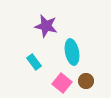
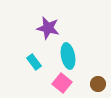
purple star: moved 2 px right, 2 px down
cyan ellipse: moved 4 px left, 4 px down
brown circle: moved 12 px right, 3 px down
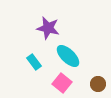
cyan ellipse: rotated 35 degrees counterclockwise
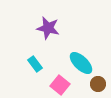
cyan ellipse: moved 13 px right, 7 px down
cyan rectangle: moved 1 px right, 2 px down
pink square: moved 2 px left, 2 px down
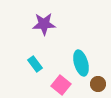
purple star: moved 4 px left, 4 px up; rotated 15 degrees counterclockwise
cyan ellipse: rotated 30 degrees clockwise
pink square: moved 1 px right
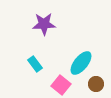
cyan ellipse: rotated 55 degrees clockwise
brown circle: moved 2 px left
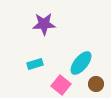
cyan rectangle: rotated 70 degrees counterclockwise
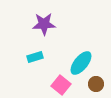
cyan rectangle: moved 7 px up
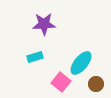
pink square: moved 3 px up
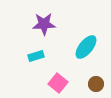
cyan rectangle: moved 1 px right, 1 px up
cyan ellipse: moved 5 px right, 16 px up
pink square: moved 3 px left, 1 px down
